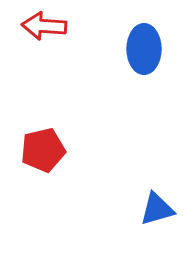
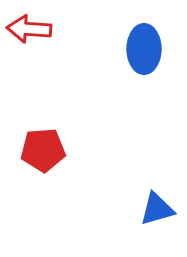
red arrow: moved 15 px left, 3 px down
red pentagon: rotated 9 degrees clockwise
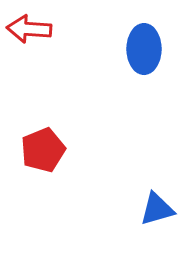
red pentagon: rotated 18 degrees counterclockwise
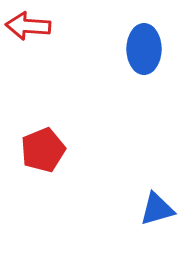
red arrow: moved 1 px left, 3 px up
